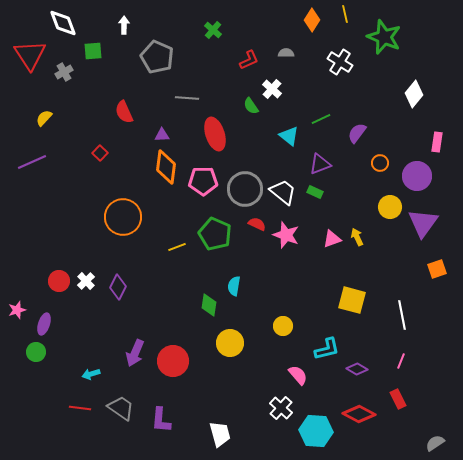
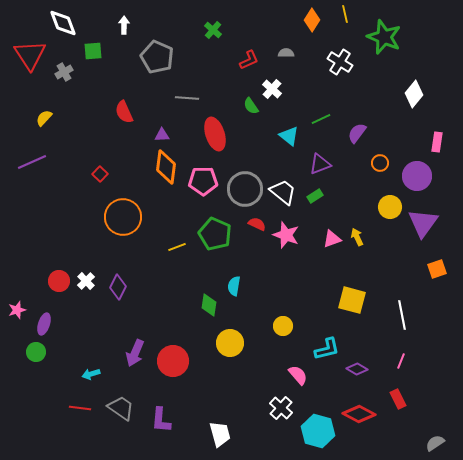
red square at (100, 153): moved 21 px down
green rectangle at (315, 192): moved 4 px down; rotated 56 degrees counterclockwise
cyan hexagon at (316, 431): moved 2 px right; rotated 12 degrees clockwise
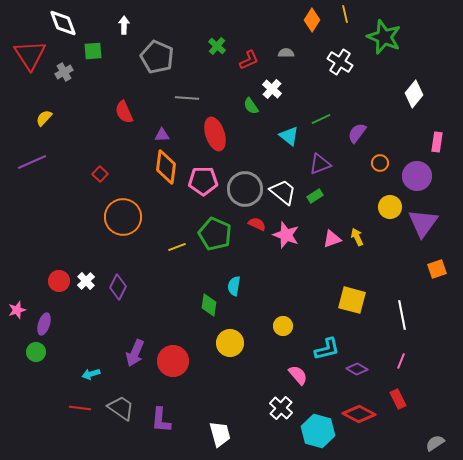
green cross at (213, 30): moved 4 px right, 16 px down
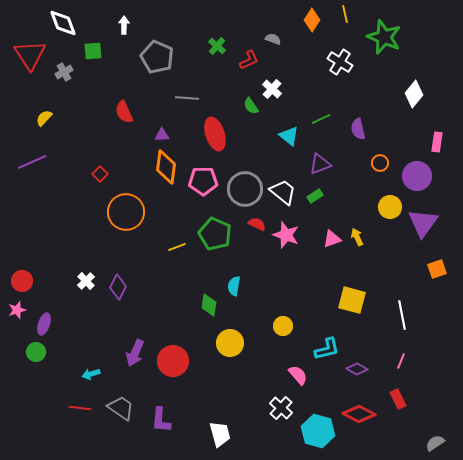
gray semicircle at (286, 53): moved 13 px left, 14 px up; rotated 21 degrees clockwise
purple semicircle at (357, 133): moved 1 px right, 4 px up; rotated 50 degrees counterclockwise
orange circle at (123, 217): moved 3 px right, 5 px up
red circle at (59, 281): moved 37 px left
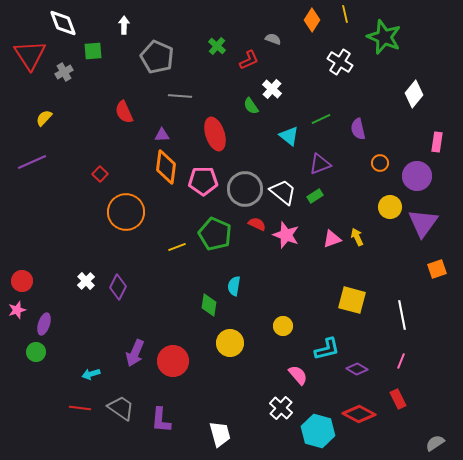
gray line at (187, 98): moved 7 px left, 2 px up
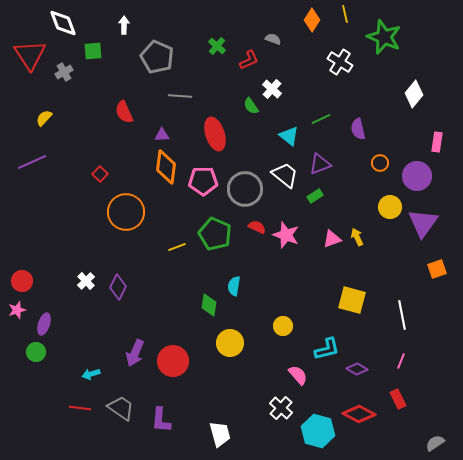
white trapezoid at (283, 192): moved 2 px right, 17 px up
red semicircle at (257, 224): moved 3 px down
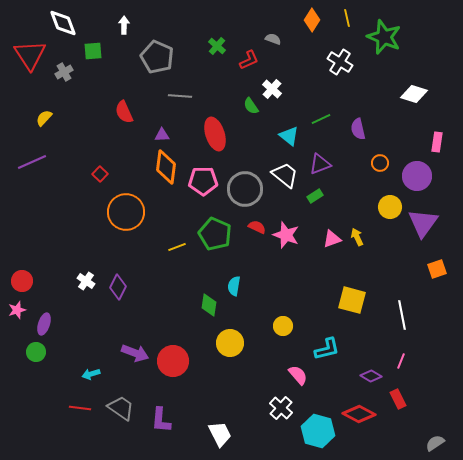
yellow line at (345, 14): moved 2 px right, 4 px down
white diamond at (414, 94): rotated 68 degrees clockwise
white cross at (86, 281): rotated 12 degrees counterclockwise
purple arrow at (135, 353): rotated 92 degrees counterclockwise
purple diamond at (357, 369): moved 14 px right, 7 px down
white trapezoid at (220, 434): rotated 12 degrees counterclockwise
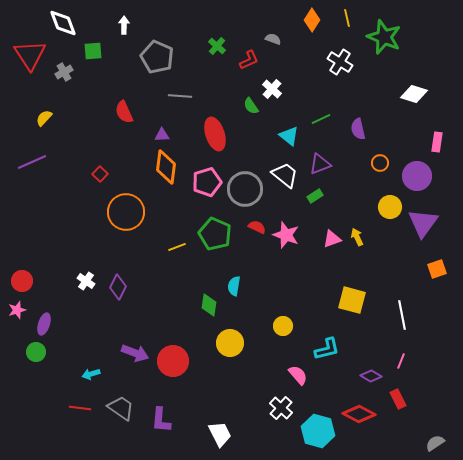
pink pentagon at (203, 181): moved 4 px right, 1 px down; rotated 16 degrees counterclockwise
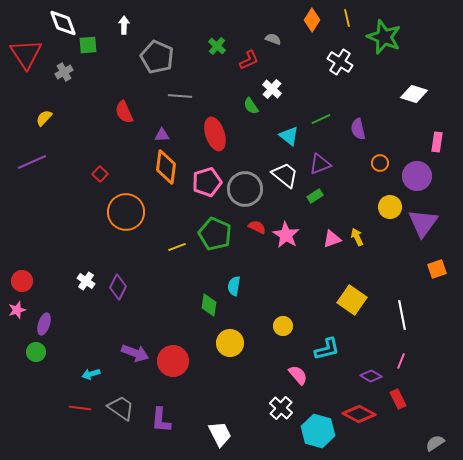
green square at (93, 51): moved 5 px left, 6 px up
red triangle at (30, 55): moved 4 px left, 1 px up
pink star at (286, 235): rotated 12 degrees clockwise
yellow square at (352, 300): rotated 20 degrees clockwise
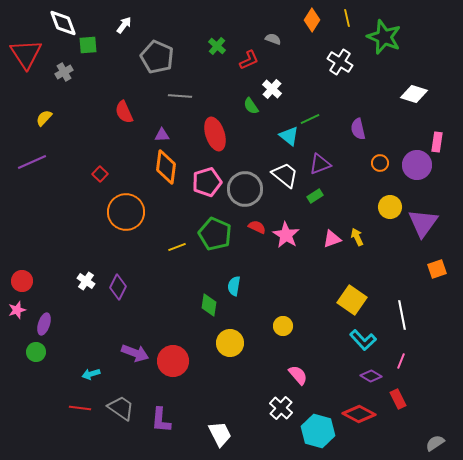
white arrow at (124, 25): rotated 36 degrees clockwise
green line at (321, 119): moved 11 px left
purple circle at (417, 176): moved 11 px up
cyan L-shape at (327, 349): moved 36 px right, 9 px up; rotated 60 degrees clockwise
